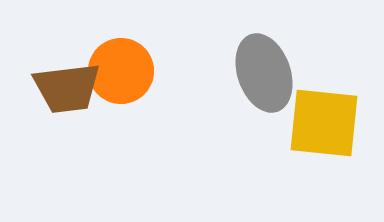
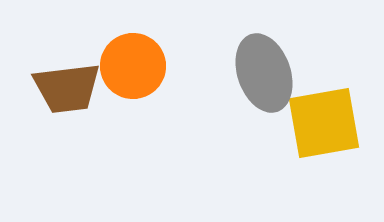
orange circle: moved 12 px right, 5 px up
yellow square: rotated 16 degrees counterclockwise
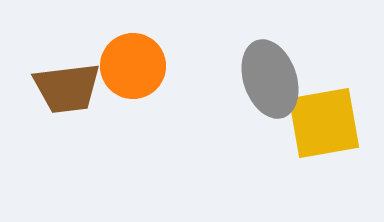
gray ellipse: moved 6 px right, 6 px down
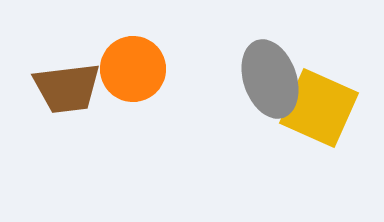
orange circle: moved 3 px down
yellow square: moved 5 px left, 15 px up; rotated 34 degrees clockwise
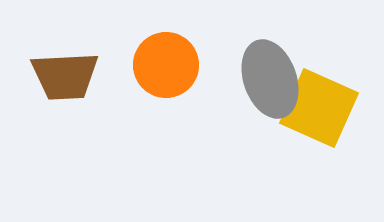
orange circle: moved 33 px right, 4 px up
brown trapezoid: moved 2 px left, 12 px up; rotated 4 degrees clockwise
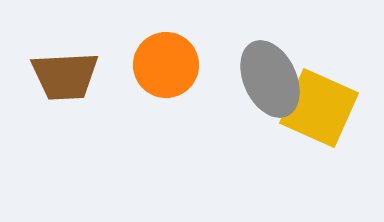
gray ellipse: rotated 6 degrees counterclockwise
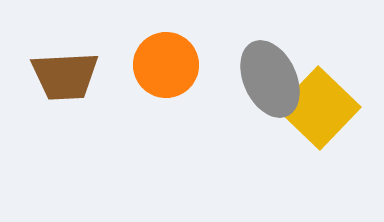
yellow square: rotated 20 degrees clockwise
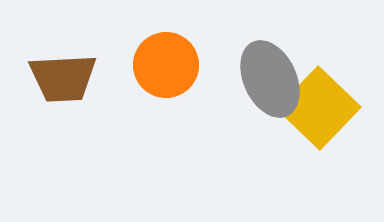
brown trapezoid: moved 2 px left, 2 px down
